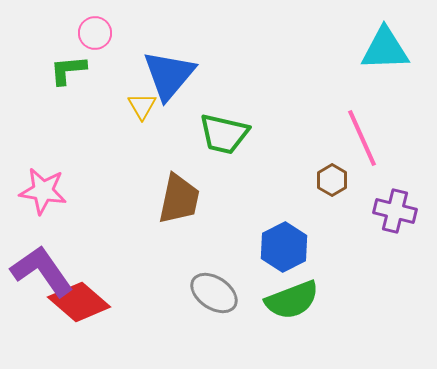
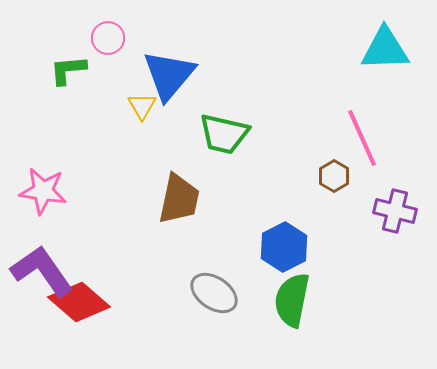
pink circle: moved 13 px right, 5 px down
brown hexagon: moved 2 px right, 4 px up
green semicircle: rotated 122 degrees clockwise
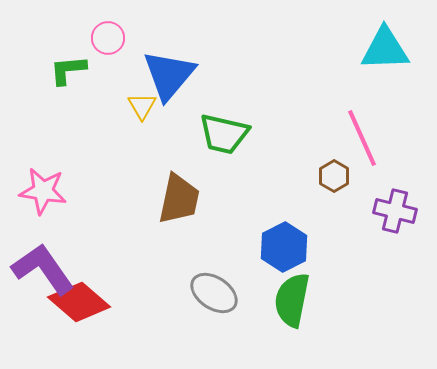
purple L-shape: moved 1 px right, 2 px up
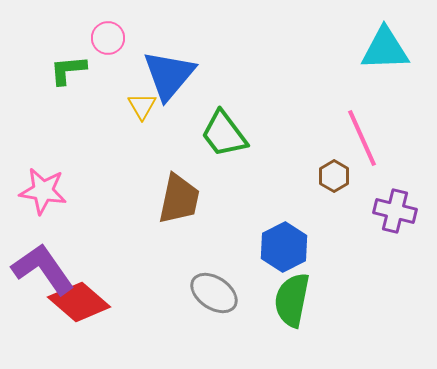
green trapezoid: rotated 40 degrees clockwise
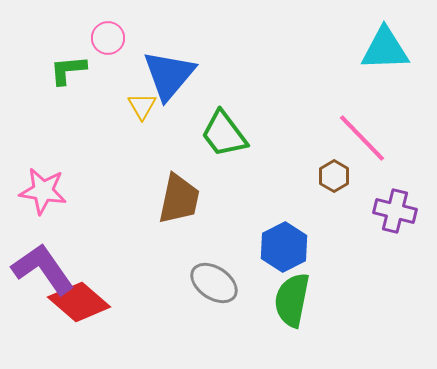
pink line: rotated 20 degrees counterclockwise
gray ellipse: moved 10 px up
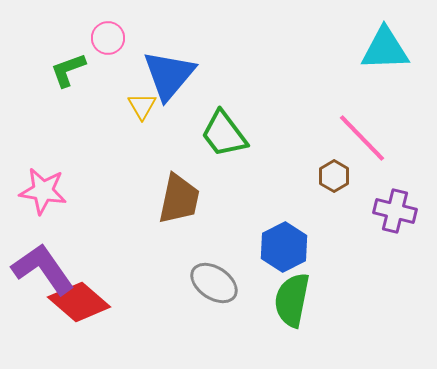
green L-shape: rotated 15 degrees counterclockwise
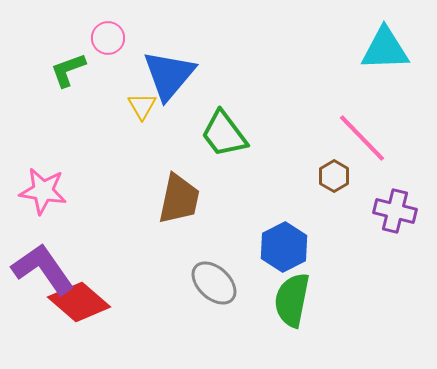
gray ellipse: rotated 9 degrees clockwise
